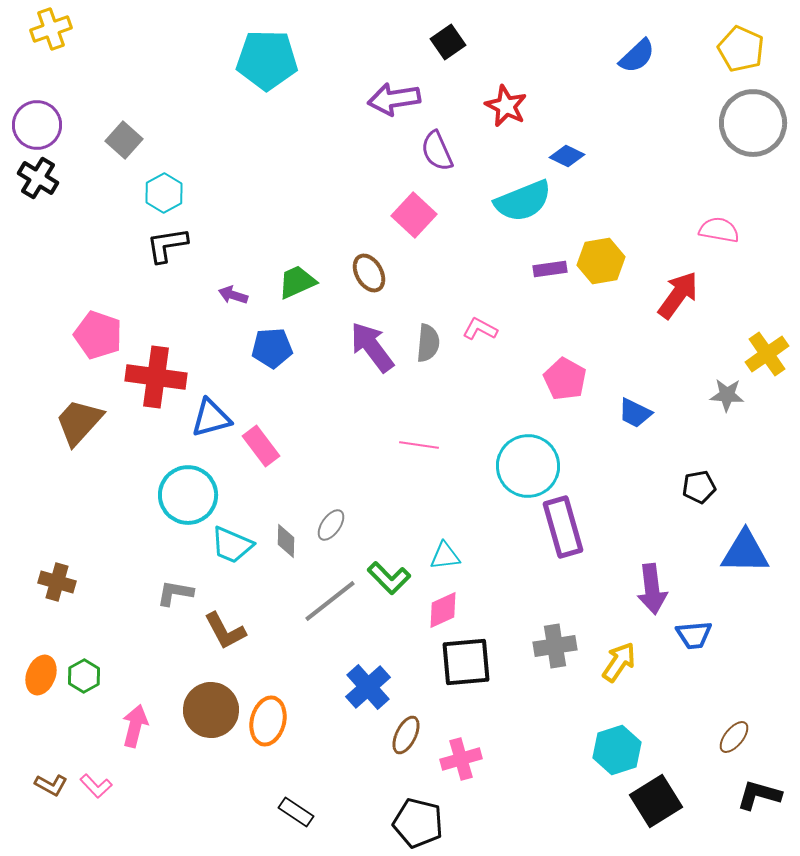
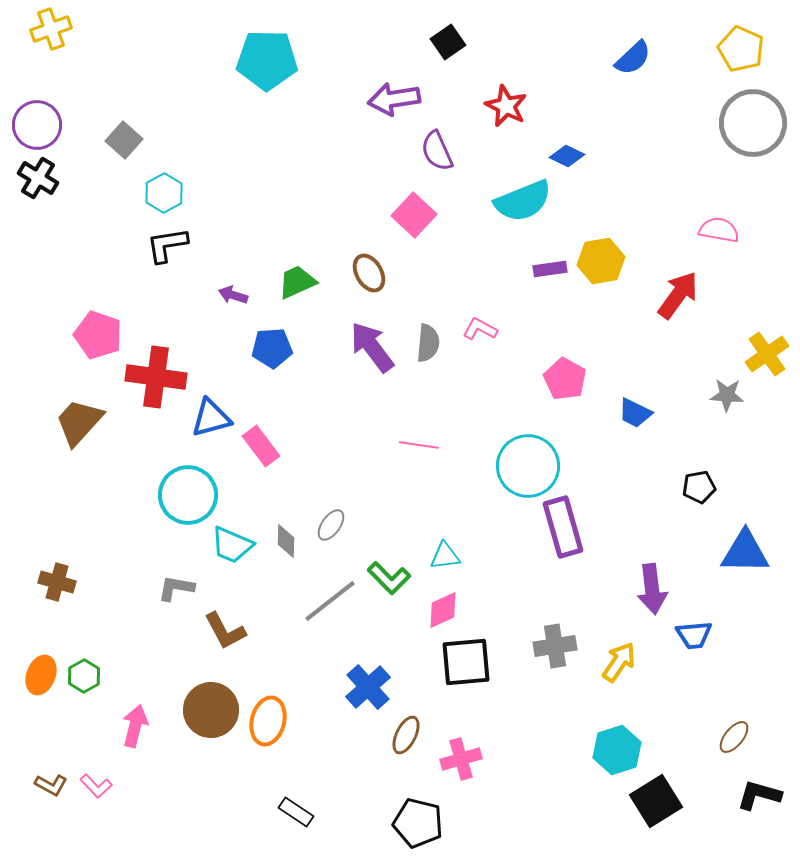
blue semicircle at (637, 56): moved 4 px left, 2 px down
gray L-shape at (175, 593): moved 1 px right, 5 px up
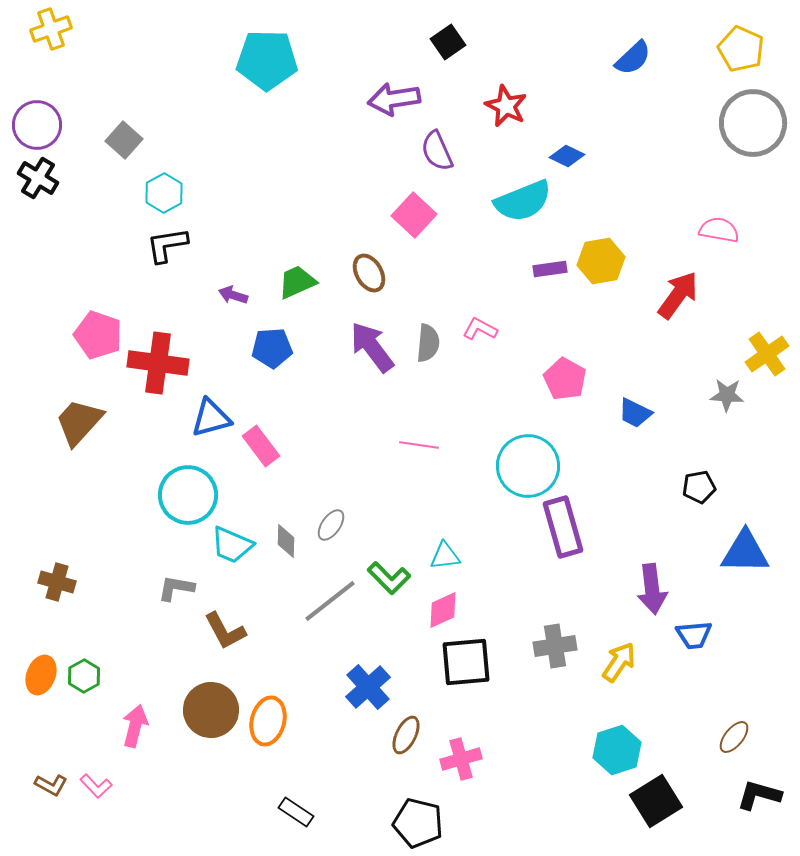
red cross at (156, 377): moved 2 px right, 14 px up
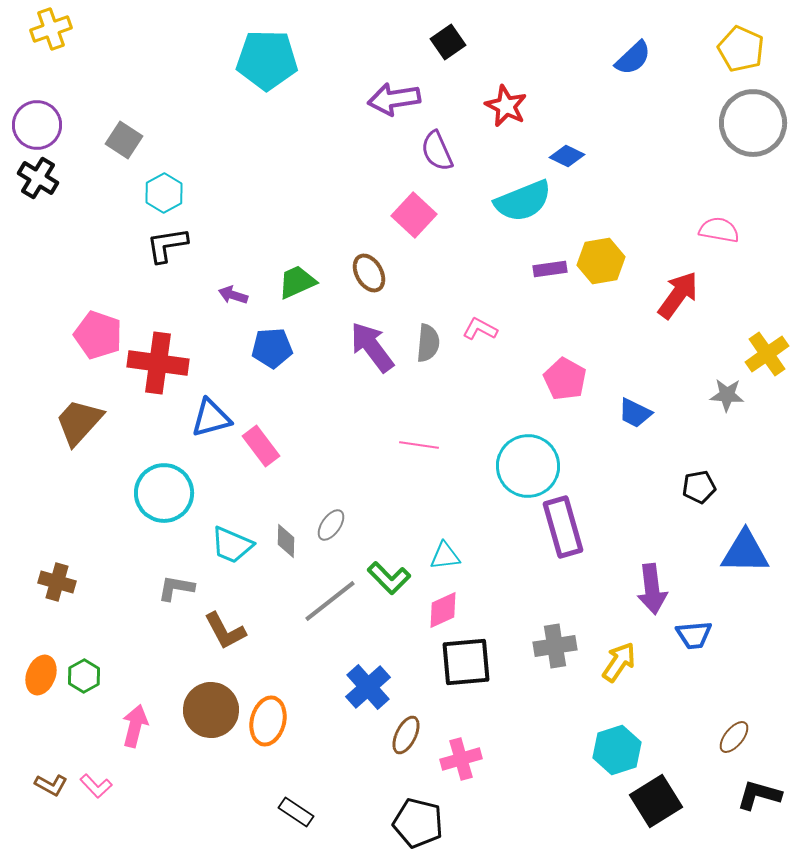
gray square at (124, 140): rotated 9 degrees counterclockwise
cyan circle at (188, 495): moved 24 px left, 2 px up
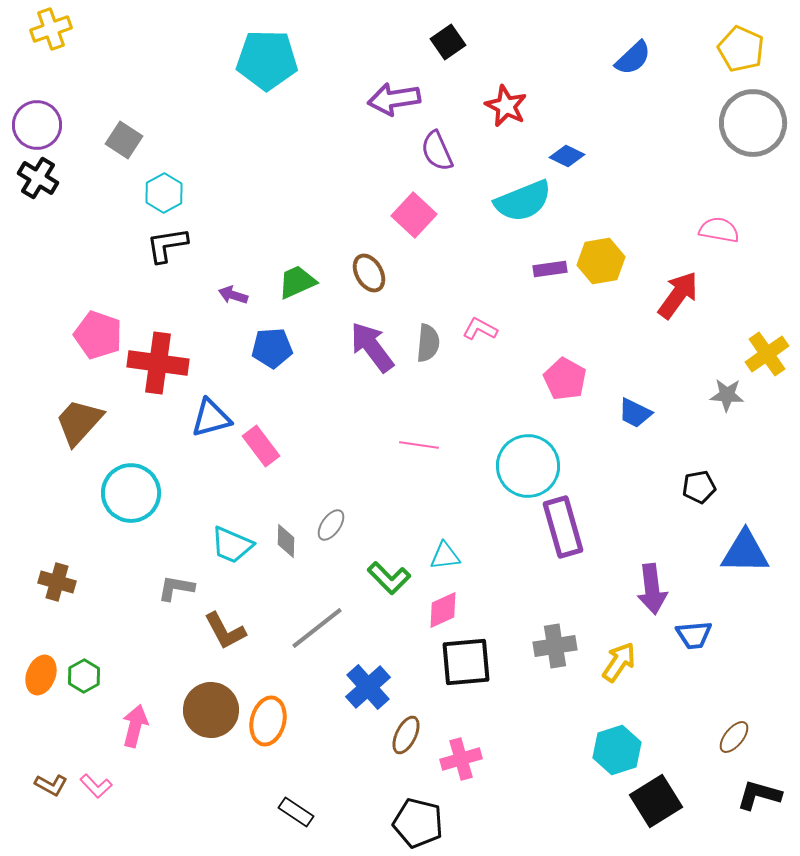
cyan circle at (164, 493): moved 33 px left
gray line at (330, 601): moved 13 px left, 27 px down
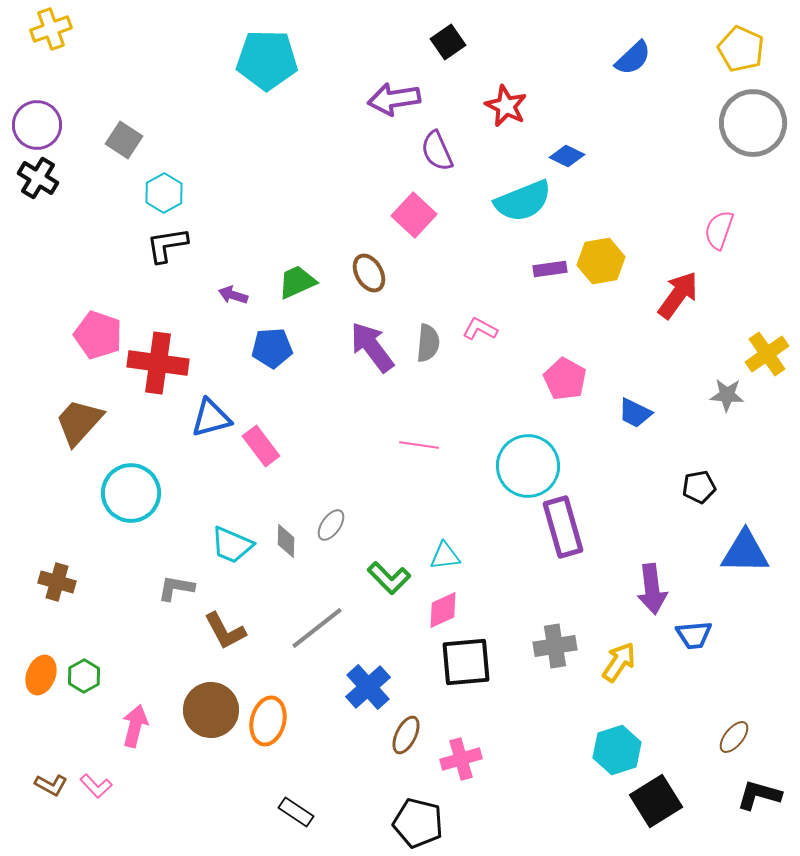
pink semicircle at (719, 230): rotated 81 degrees counterclockwise
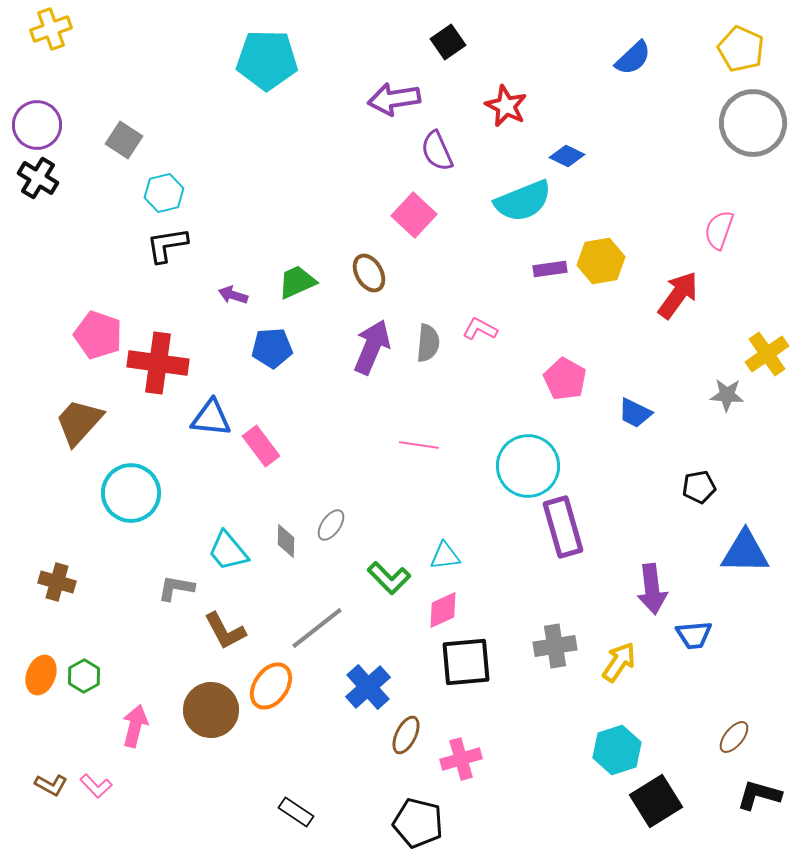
cyan hexagon at (164, 193): rotated 15 degrees clockwise
purple arrow at (372, 347): rotated 60 degrees clockwise
blue triangle at (211, 418): rotated 21 degrees clockwise
cyan trapezoid at (232, 545): moved 4 px left, 6 px down; rotated 27 degrees clockwise
orange ellipse at (268, 721): moved 3 px right, 35 px up; rotated 21 degrees clockwise
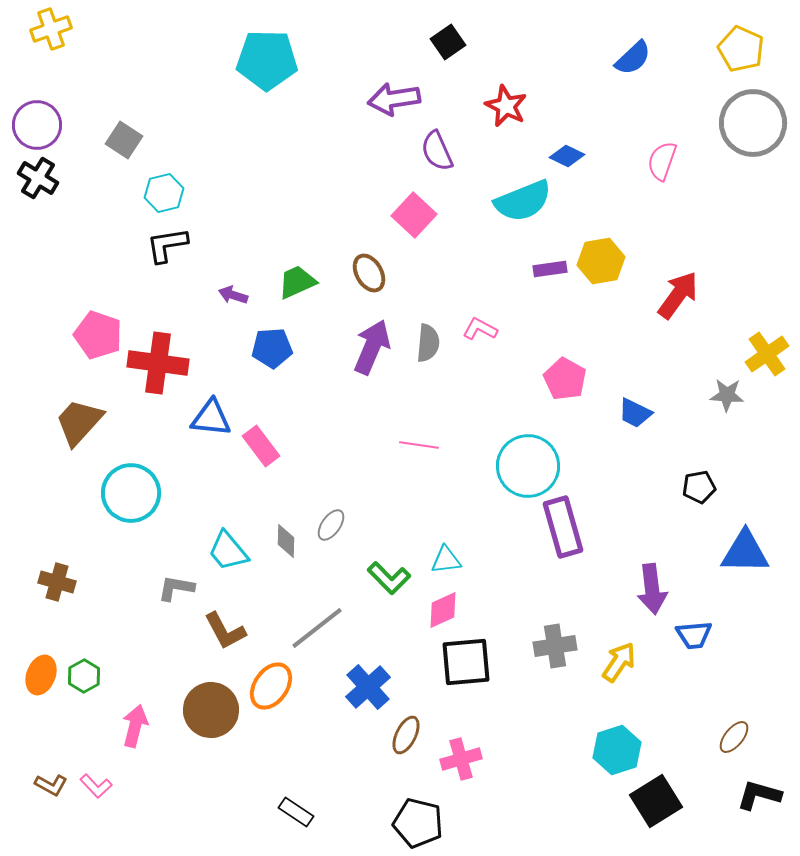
pink semicircle at (719, 230): moved 57 px left, 69 px up
cyan triangle at (445, 556): moved 1 px right, 4 px down
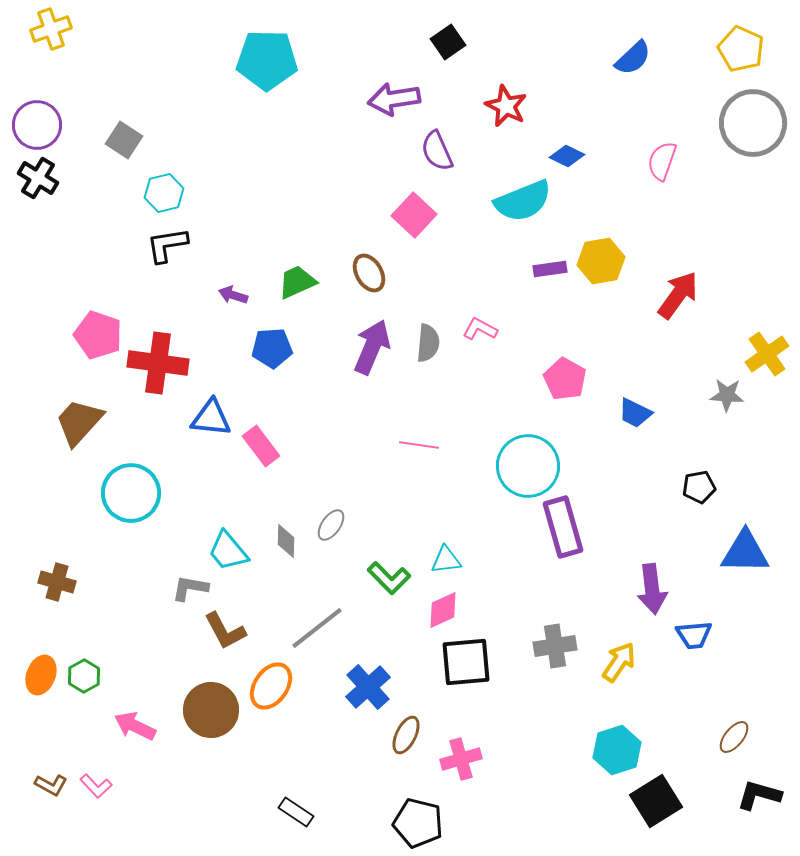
gray L-shape at (176, 588): moved 14 px right
pink arrow at (135, 726): rotated 78 degrees counterclockwise
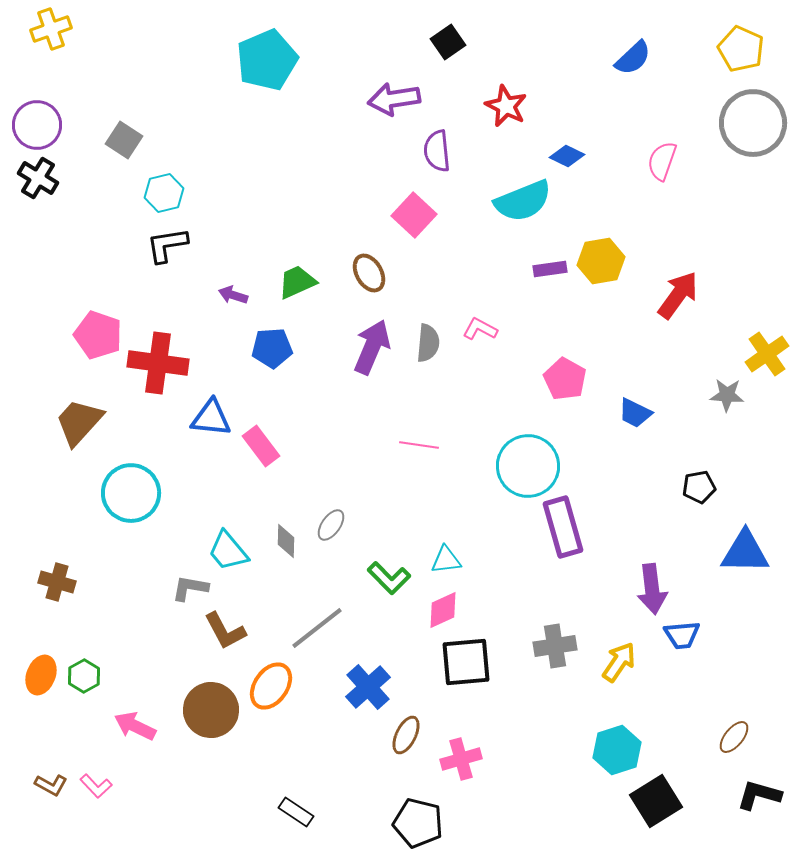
cyan pentagon at (267, 60): rotated 24 degrees counterclockwise
purple semicircle at (437, 151): rotated 18 degrees clockwise
blue trapezoid at (694, 635): moved 12 px left
